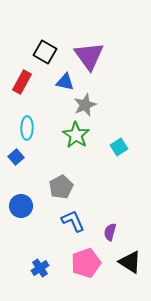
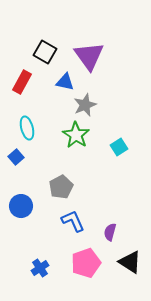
cyan ellipse: rotated 15 degrees counterclockwise
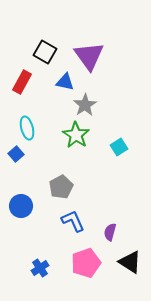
gray star: rotated 10 degrees counterclockwise
blue square: moved 3 px up
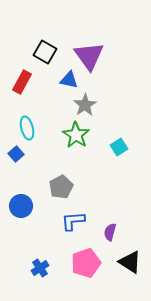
blue triangle: moved 4 px right, 2 px up
blue L-shape: rotated 70 degrees counterclockwise
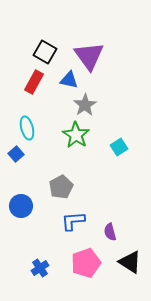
red rectangle: moved 12 px right
purple semicircle: rotated 30 degrees counterclockwise
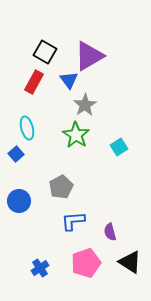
purple triangle: rotated 36 degrees clockwise
blue triangle: rotated 42 degrees clockwise
blue circle: moved 2 px left, 5 px up
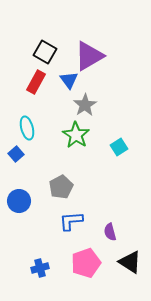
red rectangle: moved 2 px right
blue L-shape: moved 2 px left
blue cross: rotated 18 degrees clockwise
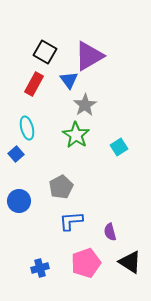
red rectangle: moved 2 px left, 2 px down
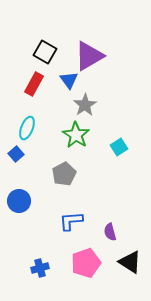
cyan ellipse: rotated 35 degrees clockwise
gray pentagon: moved 3 px right, 13 px up
